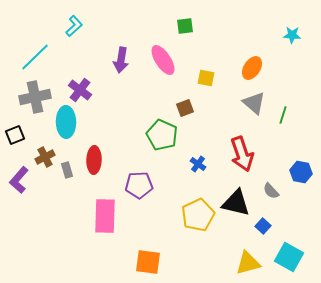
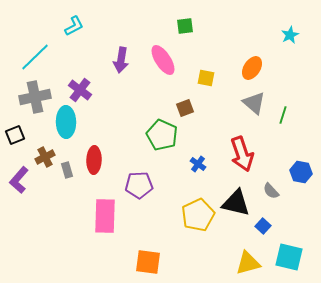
cyan L-shape: rotated 15 degrees clockwise
cyan star: moved 2 px left; rotated 30 degrees counterclockwise
cyan square: rotated 16 degrees counterclockwise
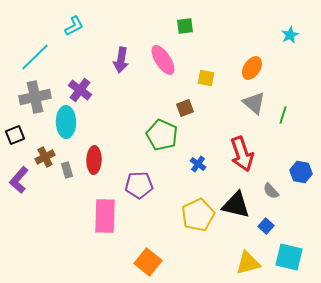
black triangle: moved 2 px down
blue square: moved 3 px right
orange square: rotated 32 degrees clockwise
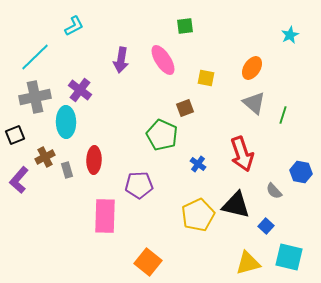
gray semicircle: moved 3 px right
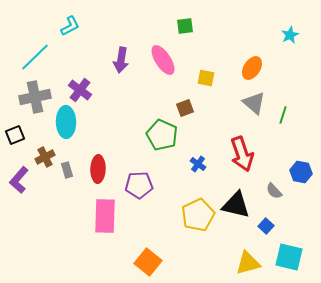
cyan L-shape: moved 4 px left
red ellipse: moved 4 px right, 9 px down
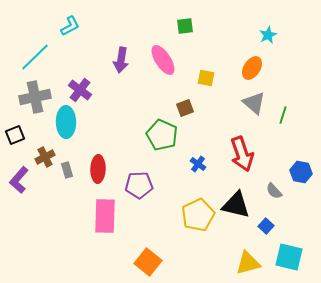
cyan star: moved 22 px left
